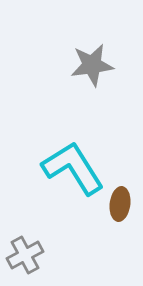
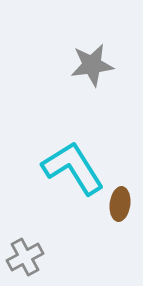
gray cross: moved 2 px down
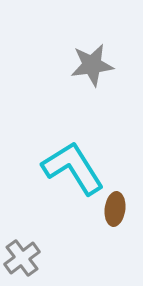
brown ellipse: moved 5 px left, 5 px down
gray cross: moved 3 px left, 1 px down; rotated 9 degrees counterclockwise
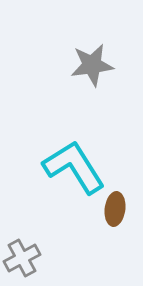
cyan L-shape: moved 1 px right, 1 px up
gray cross: rotated 9 degrees clockwise
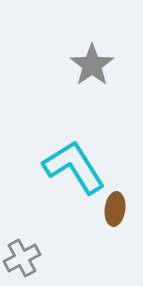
gray star: rotated 27 degrees counterclockwise
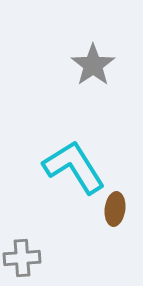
gray star: moved 1 px right
gray cross: rotated 24 degrees clockwise
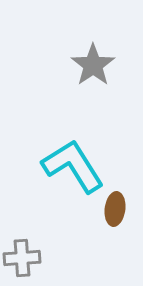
cyan L-shape: moved 1 px left, 1 px up
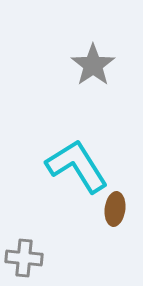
cyan L-shape: moved 4 px right
gray cross: moved 2 px right; rotated 9 degrees clockwise
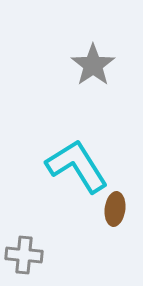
gray cross: moved 3 px up
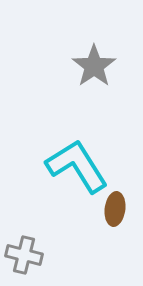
gray star: moved 1 px right, 1 px down
gray cross: rotated 9 degrees clockwise
